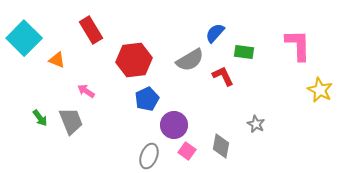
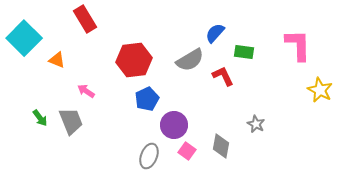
red rectangle: moved 6 px left, 11 px up
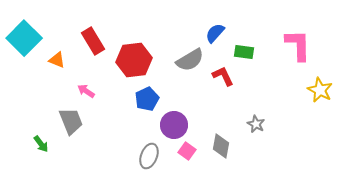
red rectangle: moved 8 px right, 22 px down
green arrow: moved 1 px right, 26 px down
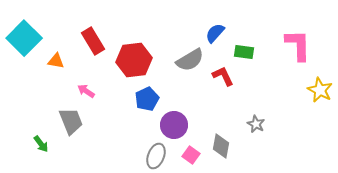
orange triangle: moved 1 px left, 1 px down; rotated 12 degrees counterclockwise
pink square: moved 4 px right, 4 px down
gray ellipse: moved 7 px right
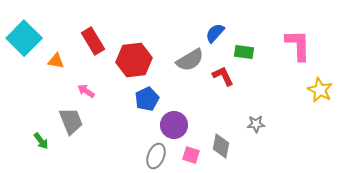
gray star: rotated 30 degrees counterclockwise
green arrow: moved 3 px up
pink square: rotated 18 degrees counterclockwise
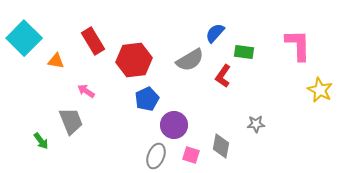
red L-shape: rotated 120 degrees counterclockwise
